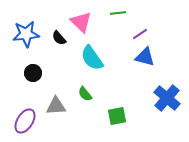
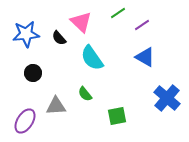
green line: rotated 28 degrees counterclockwise
purple line: moved 2 px right, 9 px up
blue triangle: rotated 15 degrees clockwise
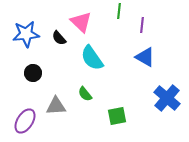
green line: moved 1 px right, 2 px up; rotated 49 degrees counterclockwise
purple line: rotated 49 degrees counterclockwise
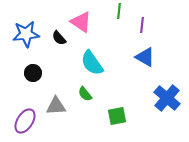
pink triangle: rotated 10 degrees counterclockwise
cyan semicircle: moved 5 px down
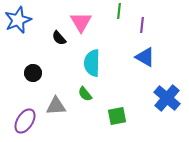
pink triangle: rotated 25 degrees clockwise
blue star: moved 8 px left, 14 px up; rotated 16 degrees counterclockwise
cyan semicircle: rotated 36 degrees clockwise
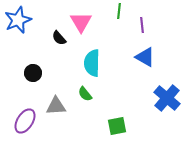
purple line: rotated 14 degrees counterclockwise
green square: moved 10 px down
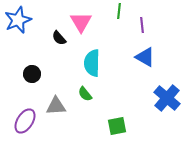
black circle: moved 1 px left, 1 px down
